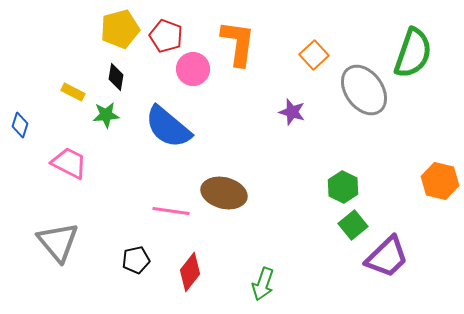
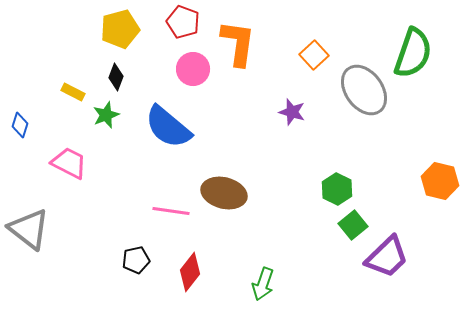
red pentagon: moved 17 px right, 14 px up
black diamond: rotated 12 degrees clockwise
green star: rotated 16 degrees counterclockwise
green hexagon: moved 6 px left, 2 px down
gray triangle: moved 29 px left, 13 px up; rotated 12 degrees counterclockwise
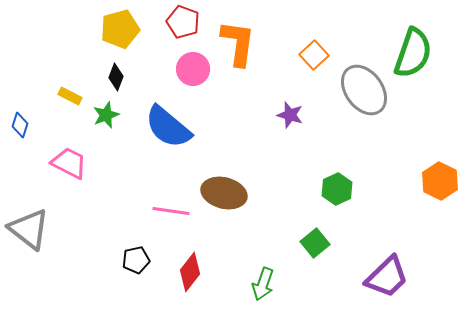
yellow rectangle: moved 3 px left, 4 px down
purple star: moved 2 px left, 3 px down
orange hexagon: rotated 12 degrees clockwise
green hexagon: rotated 8 degrees clockwise
green square: moved 38 px left, 18 px down
purple trapezoid: moved 20 px down
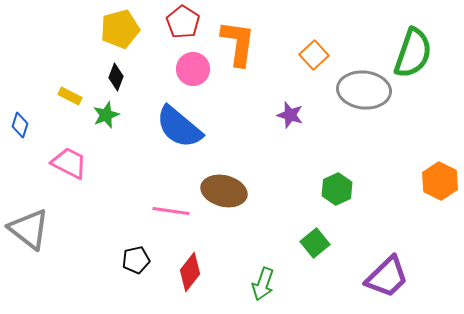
red pentagon: rotated 12 degrees clockwise
gray ellipse: rotated 48 degrees counterclockwise
blue semicircle: moved 11 px right
brown ellipse: moved 2 px up
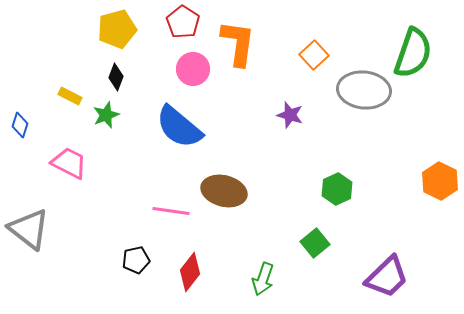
yellow pentagon: moved 3 px left
green arrow: moved 5 px up
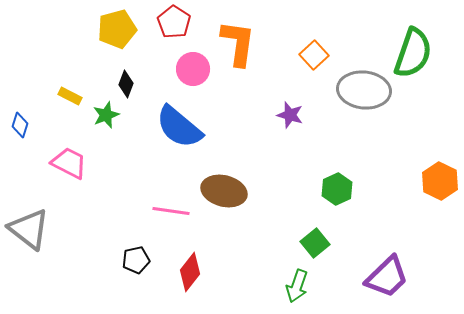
red pentagon: moved 9 px left
black diamond: moved 10 px right, 7 px down
green arrow: moved 34 px right, 7 px down
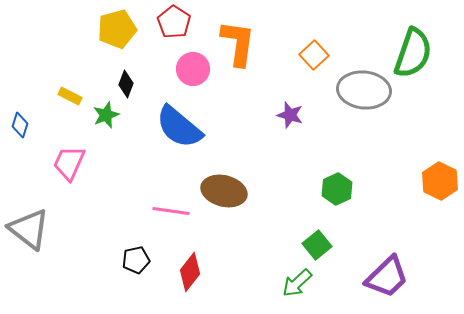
pink trapezoid: rotated 93 degrees counterclockwise
green square: moved 2 px right, 2 px down
green arrow: moved 3 px up; rotated 28 degrees clockwise
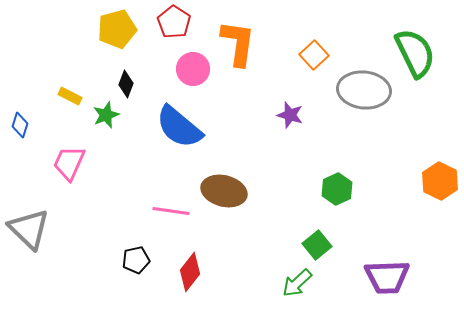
green semicircle: moved 2 px right; rotated 45 degrees counterclockwise
gray triangle: rotated 6 degrees clockwise
purple trapezoid: rotated 42 degrees clockwise
